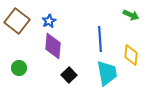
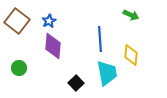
black square: moved 7 px right, 8 px down
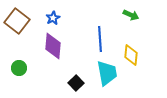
blue star: moved 4 px right, 3 px up
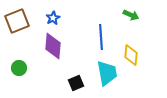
brown square: rotated 30 degrees clockwise
blue line: moved 1 px right, 2 px up
black square: rotated 21 degrees clockwise
